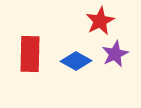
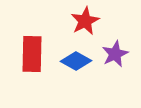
red star: moved 15 px left
red rectangle: moved 2 px right
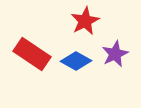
red rectangle: rotated 57 degrees counterclockwise
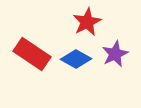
red star: moved 2 px right, 1 px down
blue diamond: moved 2 px up
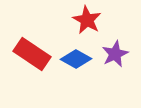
red star: moved 2 px up; rotated 16 degrees counterclockwise
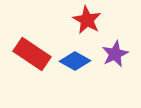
blue diamond: moved 1 px left, 2 px down
